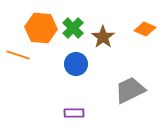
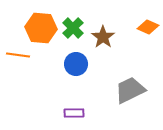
orange diamond: moved 3 px right, 2 px up
orange line: rotated 10 degrees counterclockwise
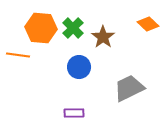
orange diamond: moved 3 px up; rotated 20 degrees clockwise
blue circle: moved 3 px right, 3 px down
gray trapezoid: moved 1 px left, 2 px up
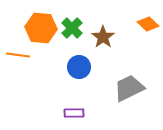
green cross: moved 1 px left
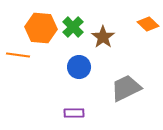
green cross: moved 1 px right, 1 px up
gray trapezoid: moved 3 px left
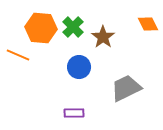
orange diamond: rotated 20 degrees clockwise
orange line: rotated 15 degrees clockwise
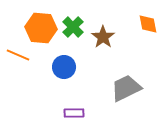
orange diamond: rotated 15 degrees clockwise
blue circle: moved 15 px left
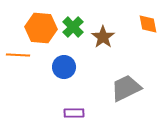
orange line: rotated 20 degrees counterclockwise
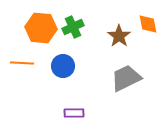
green cross: rotated 20 degrees clockwise
brown star: moved 16 px right, 1 px up
orange line: moved 4 px right, 8 px down
blue circle: moved 1 px left, 1 px up
gray trapezoid: moved 10 px up
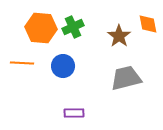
gray trapezoid: rotated 12 degrees clockwise
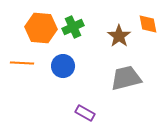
purple rectangle: moved 11 px right; rotated 30 degrees clockwise
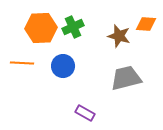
orange diamond: moved 2 px left; rotated 75 degrees counterclockwise
orange hexagon: rotated 8 degrees counterclockwise
brown star: rotated 20 degrees counterclockwise
